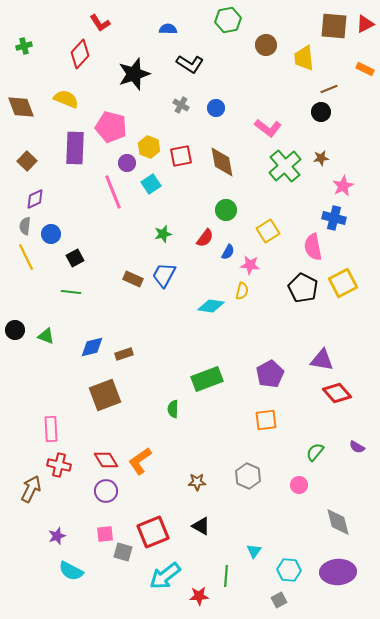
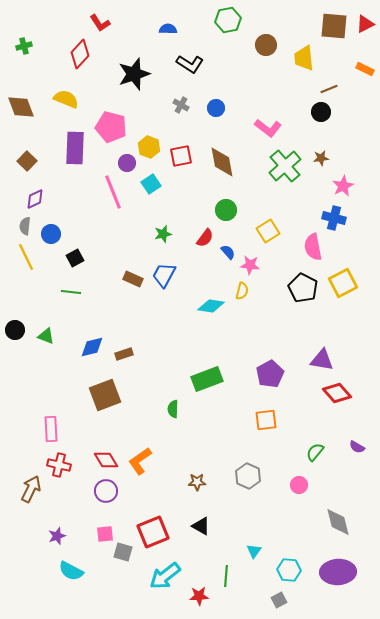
blue semicircle at (228, 252): rotated 70 degrees counterclockwise
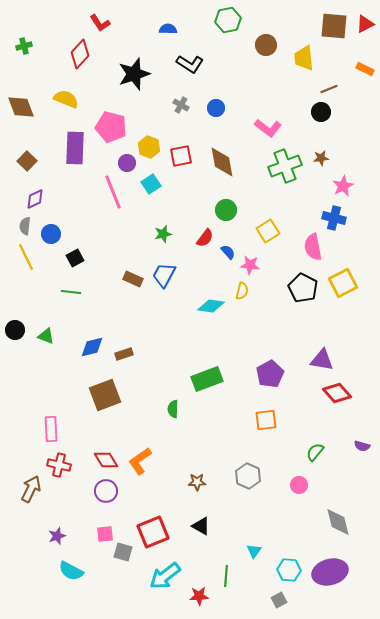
green cross at (285, 166): rotated 20 degrees clockwise
purple semicircle at (357, 447): moved 5 px right, 1 px up; rotated 14 degrees counterclockwise
purple ellipse at (338, 572): moved 8 px left; rotated 12 degrees counterclockwise
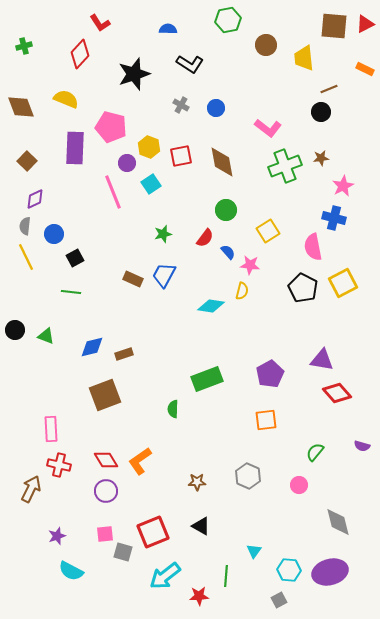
blue circle at (51, 234): moved 3 px right
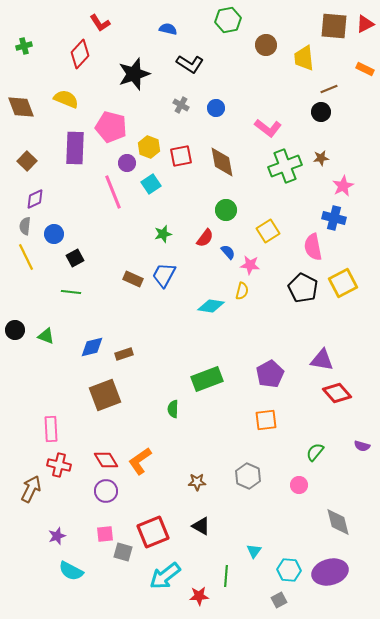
blue semicircle at (168, 29): rotated 12 degrees clockwise
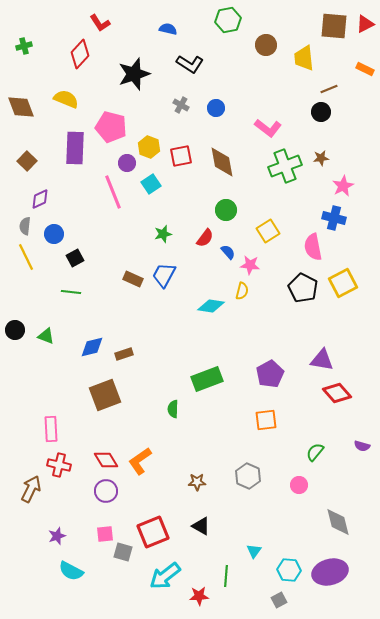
purple diamond at (35, 199): moved 5 px right
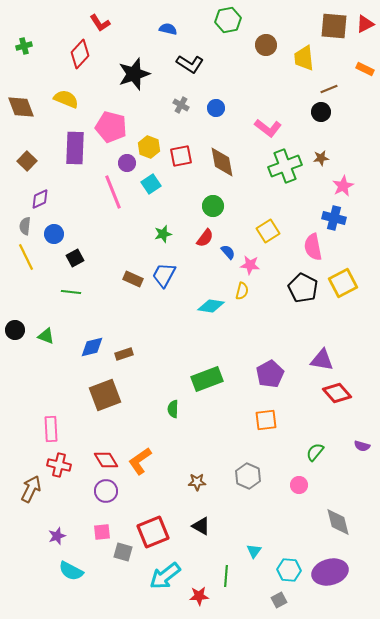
green circle at (226, 210): moved 13 px left, 4 px up
pink square at (105, 534): moved 3 px left, 2 px up
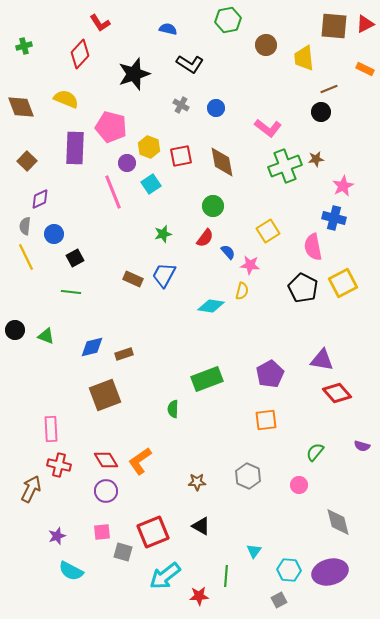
brown star at (321, 158): moved 5 px left, 1 px down
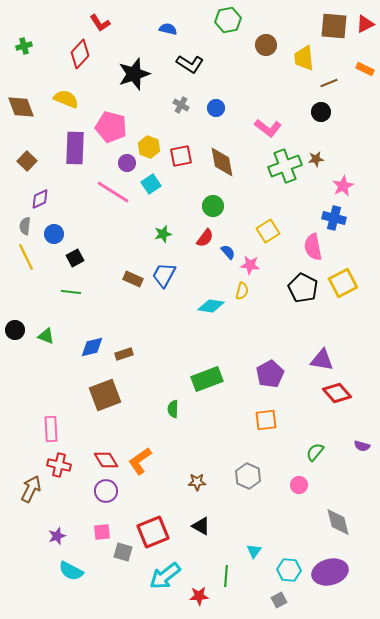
brown line at (329, 89): moved 6 px up
pink line at (113, 192): rotated 36 degrees counterclockwise
